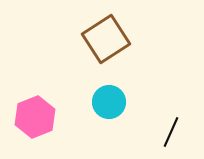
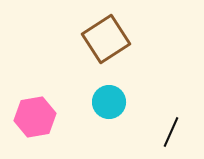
pink hexagon: rotated 12 degrees clockwise
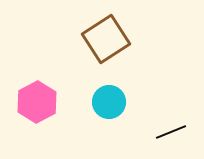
pink hexagon: moved 2 px right, 15 px up; rotated 18 degrees counterclockwise
black line: rotated 44 degrees clockwise
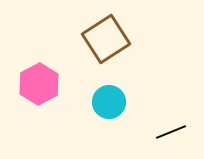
pink hexagon: moved 2 px right, 18 px up
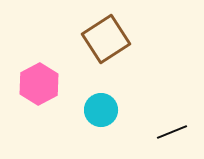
cyan circle: moved 8 px left, 8 px down
black line: moved 1 px right
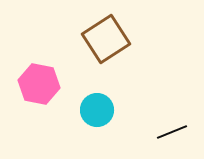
pink hexagon: rotated 21 degrees counterclockwise
cyan circle: moved 4 px left
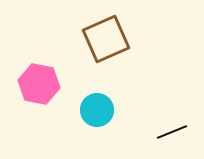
brown square: rotated 9 degrees clockwise
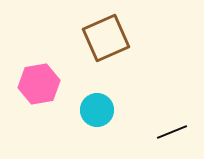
brown square: moved 1 px up
pink hexagon: rotated 21 degrees counterclockwise
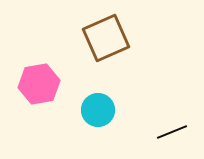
cyan circle: moved 1 px right
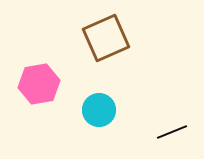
cyan circle: moved 1 px right
